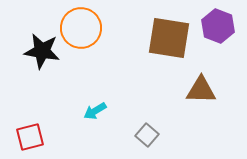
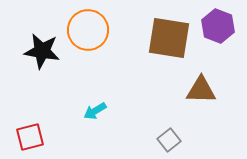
orange circle: moved 7 px right, 2 px down
gray square: moved 22 px right, 5 px down; rotated 10 degrees clockwise
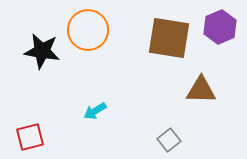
purple hexagon: moved 2 px right, 1 px down; rotated 16 degrees clockwise
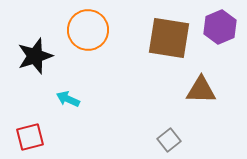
black star: moved 7 px left, 5 px down; rotated 27 degrees counterclockwise
cyan arrow: moved 27 px left, 12 px up; rotated 55 degrees clockwise
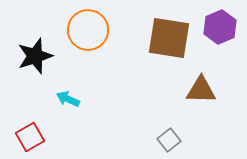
red square: rotated 16 degrees counterclockwise
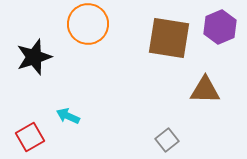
orange circle: moved 6 px up
black star: moved 1 px left, 1 px down
brown triangle: moved 4 px right
cyan arrow: moved 17 px down
gray square: moved 2 px left
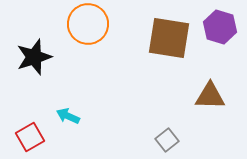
purple hexagon: rotated 20 degrees counterclockwise
brown triangle: moved 5 px right, 6 px down
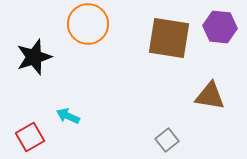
purple hexagon: rotated 12 degrees counterclockwise
brown triangle: rotated 8 degrees clockwise
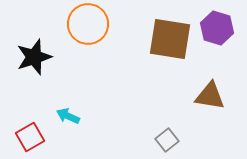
purple hexagon: moved 3 px left, 1 px down; rotated 12 degrees clockwise
brown square: moved 1 px right, 1 px down
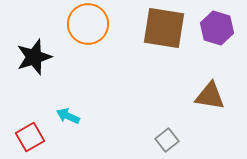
brown square: moved 6 px left, 11 px up
